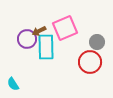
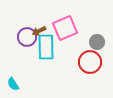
purple circle: moved 2 px up
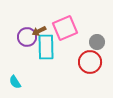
cyan semicircle: moved 2 px right, 2 px up
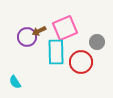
cyan rectangle: moved 10 px right, 5 px down
red circle: moved 9 px left
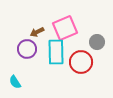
brown arrow: moved 2 px left, 1 px down
purple circle: moved 12 px down
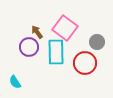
pink square: rotated 30 degrees counterclockwise
brown arrow: rotated 80 degrees clockwise
purple circle: moved 2 px right, 2 px up
red circle: moved 4 px right, 1 px down
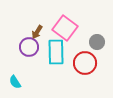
brown arrow: rotated 112 degrees counterclockwise
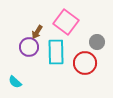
pink square: moved 1 px right, 6 px up
cyan semicircle: rotated 16 degrees counterclockwise
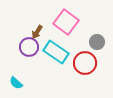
cyan rectangle: rotated 55 degrees counterclockwise
cyan semicircle: moved 1 px right, 1 px down
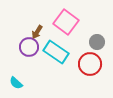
red circle: moved 5 px right, 1 px down
